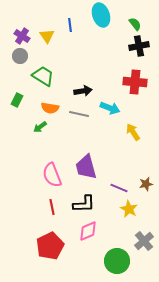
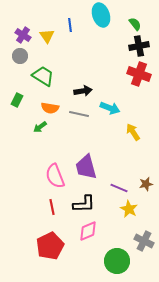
purple cross: moved 1 px right, 1 px up
red cross: moved 4 px right, 8 px up; rotated 15 degrees clockwise
pink semicircle: moved 3 px right, 1 px down
gray cross: rotated 24 degrees counterclockwise
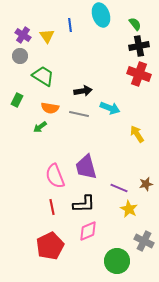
yellow arrow: moved 4 px right, 2 px down
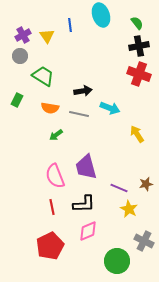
green semicircle: moved 2 px right, 1 px up
purple cross: rotated 28 degrees clockwise
green arrow: moved 16 px right, 8 px down
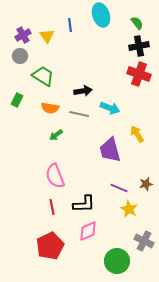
purple trapezoid: moved 24 px right, 17 px up
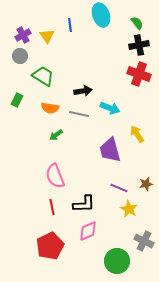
black cross: moved 1 px up
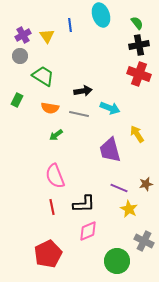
red pentagon: moved 2 px left, 8 px down
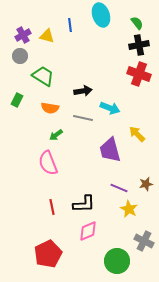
yellow triangle: rotated 42 degrees counterclockwise
gray line: moved 4 px right, 4 px down
yellow arrow: rotated 12 degrees counterclockwise
pink semicircle: moved 7 px left, 13 px up
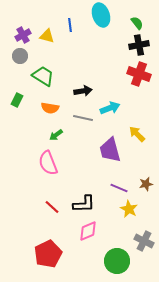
cyan arrow: rotated 42 degrees counterclockwise
red line: rotated 35 degrees counterclockwise
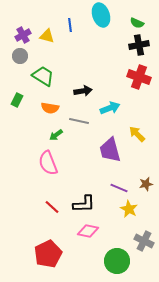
green semicircle: rotated 152 degrees clockwise
red cross: moved 3 px down
gray line: moved 4 px left, 3 px down
pink diamond: rotated 35 degrees clockwise
